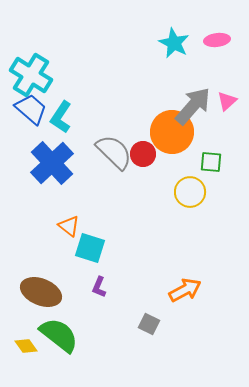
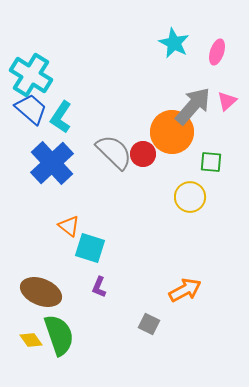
pink ellipse: moved 12 px down; rotated 65 degrees counterclockwise
yellow circle: moved 5 px down
green semicircle: rotated 33 degrees clockwise
yellow diamond: moved 5 px right, 6 px up
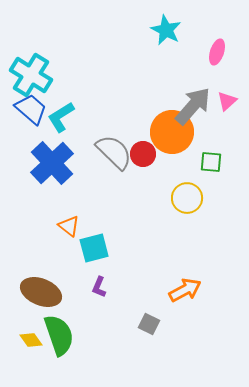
cyan star: moved 8 px left, 13 px up
cyan L-shape: rotated 24 degrees clockwise
yellow circle: moved 3 px left, 1 px down
cyan square: moved 4 px right; rotated 32 degrees counterclockwise
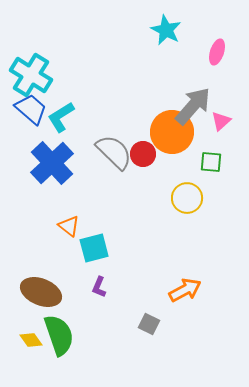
pink triangle: moved 6 px left, 20 px down
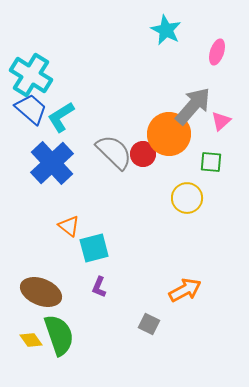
orange circle: moved 3 px left, 2 px down
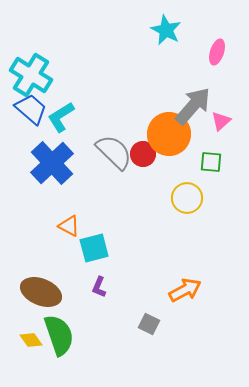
orange triangle: rotated 10 degrees counterclockwise
